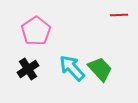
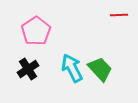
cyan arrow: rotated 16 degrees clockwise
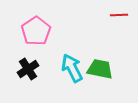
green trapezoid: rotated 36 degrees counterclockwise
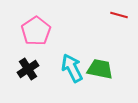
red line: rotated 18 degrees clockwise
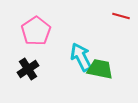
red line: moved 2 px right, 1 px down
cyan arrow: moved 9 px right, 11 px up
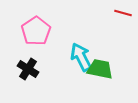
red line: moved 2 px right, 3 px up
black cross: rotated 25 degrees counterclockwise
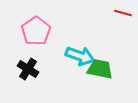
cyan arrow: moved 1 px left, 1 px up; rotated 136 degrees clockwise
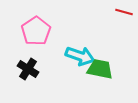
red line: moved 1 px right, 1 px up
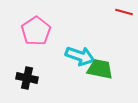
black cross: moved 1 px left, 9 px down; rotated 20 degrees counterclockwise
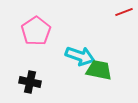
red line: rotated 36 degrees counterclockwise
green trapezoid: moved 1 px left, 1 px down
black cross: moved 3 px right, 4 px down
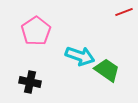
green trapezoid: moved 8 px right; rotated 24 degrees clockwise
